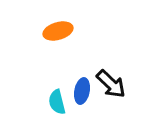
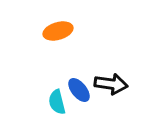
black arrow: rotated 36 degrees counterclockwise
blue ellipse: moved 3 px left, 1 px up; rotated 50 degrees counterclockwise
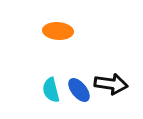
orange ellipse: rotated 20 degrees clockwise
cyan semicircle: moved 6 px left, 12 px up
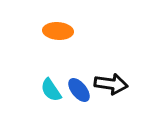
cyan semicircle: rotated 20 degrees counterclockwise
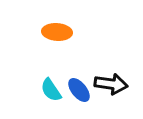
orange ellipse: moved 1 px left, 1 px down
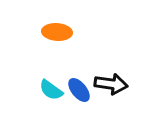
cyan semicircle: rotated 20 degrees counterclockwise
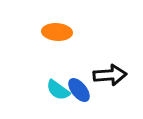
black arrow: moved 1 px left, 9 px up; rotated 12 degrees counterclockwise
cyan semicircle: moved 7 px right
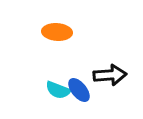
cyan semicircle: rotated 15 degrees counterclockwise
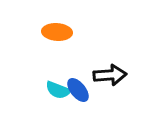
blue ellipse: moved 1 px left
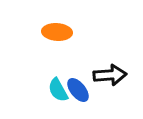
cyan semicircle: rotated 40 degrees clockwise
